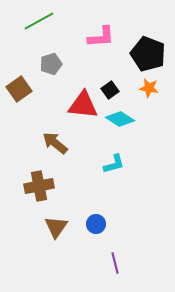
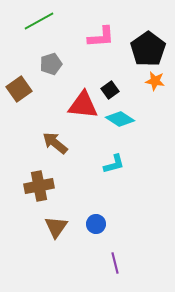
black pentagon: moved 5 px up; rotated 16 degrees clockwise
orange star: moved 6 px right, 7 px up
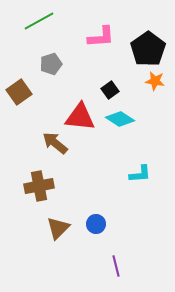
brown square: moved 3 px down
red triangle: moved 3 px left, 12 px down
cyan L-shape: moved 26 px right, 10 px down; rotated 10 degrees clockwise
brown triangle: moved 2 px right, 1 px down; rotated 10 degrees clockwise
purple line: moved 1 px right, 3 px down
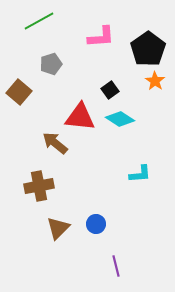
orange star: rotated 24 degrees clockwise
brown square: rotated 15 degrees counterclockwise
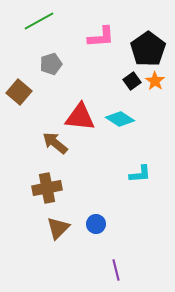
black square: moved 22 px right, 9 px up
brown cross: moved 8 px right, 2 px down
purple line: moved 4 px down
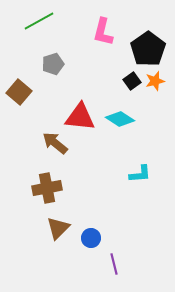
pink L-shape: moved 2 px right, 5 px up; rotated 108 degrees clockwise
gray pentagon: moved 2 px right
orange star: rotated 24 degrees clockwise
blue circle: moved 5 px left, 14 px down
purple line: moved 2 px left, 6 px up
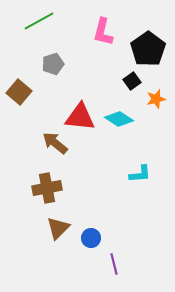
orange star: moved 1 px right, 18 px down
cyan diamond: moved 1 px left
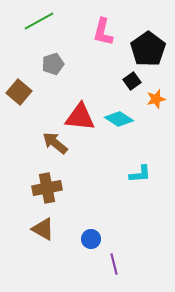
brown triangle: moved 15 px left, 1 px down; rotated 45 degrees counterclockwise
blue circle: moved 1 px down
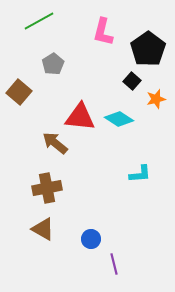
gray pentagon: rotated 15 degrees counterclockwise
black square: rotated 12 degrees counterclockwise
